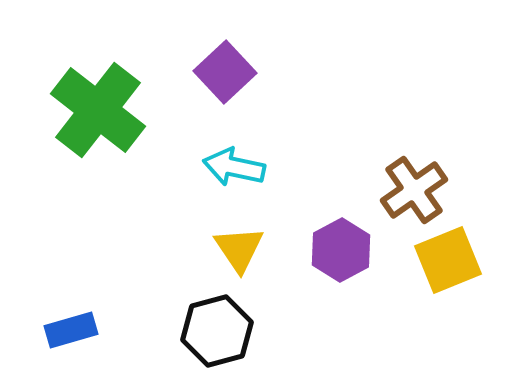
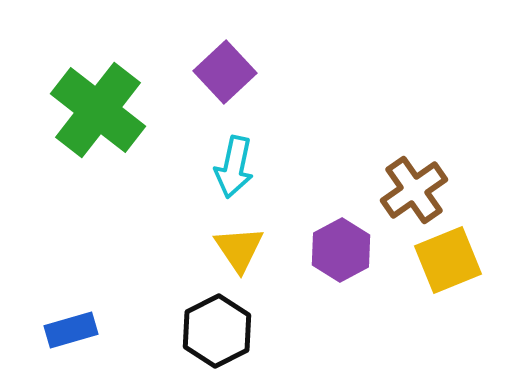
cyan arrow: rotated 90 degrees counterclockwise
black hexagon: rotated 12 degrees counterclockwise
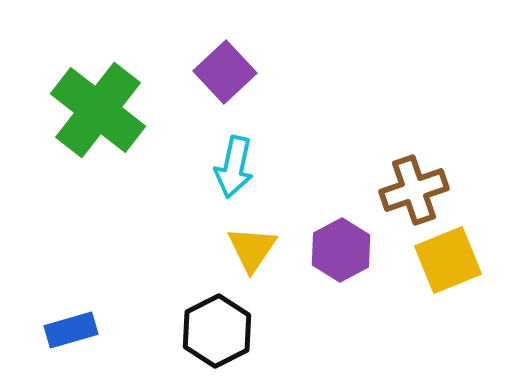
brown cross: rotated 16 degrees clockwise
yellow triangle: moved 13 px right; rotated 8 degrees clockwise
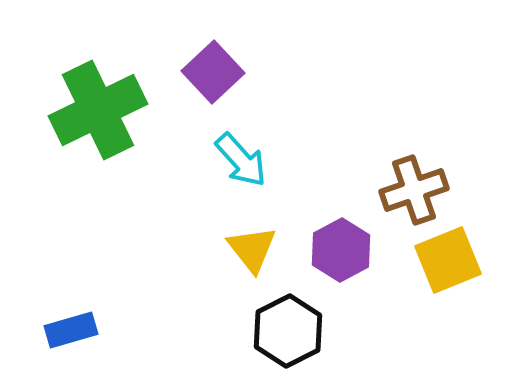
purple square: moved 12 px left
green cross: rotated 26 degrees clockwise
cyan arrow: moved 7 px right, 7 px up; rotated 54 degrees counterclockwise
yellow triangle: rotated 12 degrees counterclockwise
black hexagon: moved 71 px right
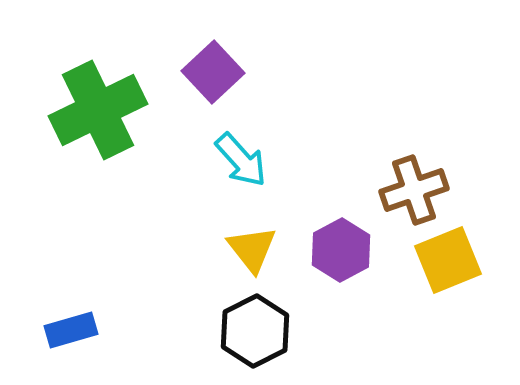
black hexagon: moved 33 px left
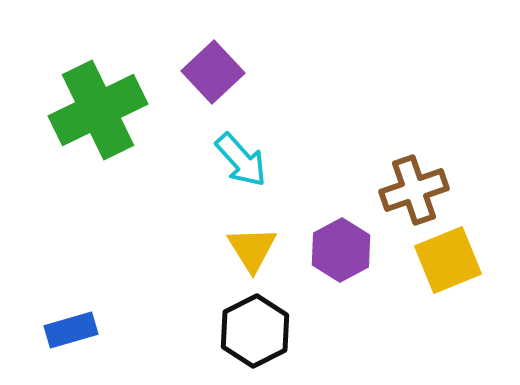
yellow triangle: rotated 6 degrees clockwise
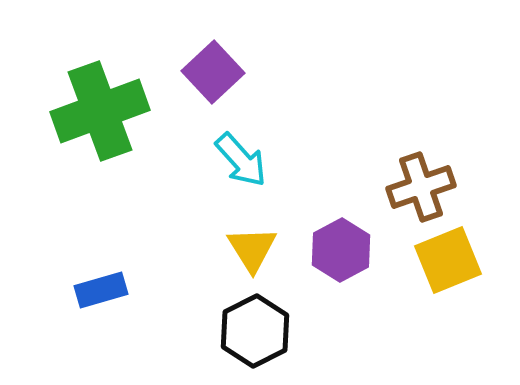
green cross: moved 2 px right, 1 px down; rotated 6 degrees clockwise
brown cross: moved 7 px right, 3 px up
blue rectangle: moved 30 px right, 40 px up
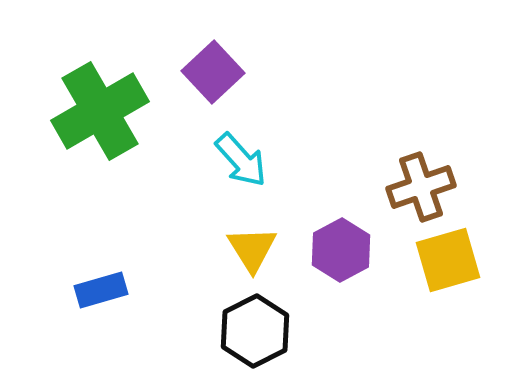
green cross: rotated 10 degrees counterclockwise
yellow square: rotated 6 degrees clockwise
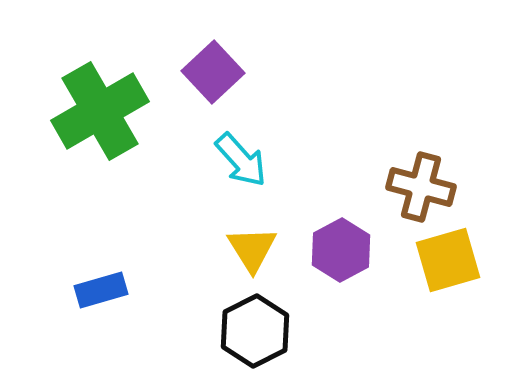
brown cross: rotated 34 degrees clockwise
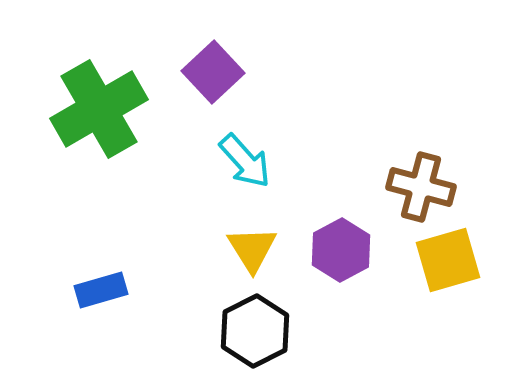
green cross: moved 1 px left, 2 px up
cyan arrow: moved 4 px right, 1 px down
